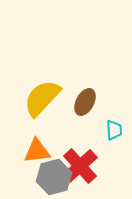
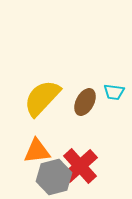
cyan trapezoid: moved 38 px up; rotated 100 degrees clockwise
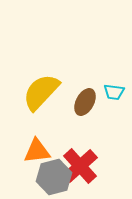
yellow semicircle: moved 1 px left, 6 px up
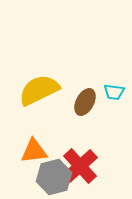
yellow semicircle: moved 2 px left, 2 px up; rotated 21 degrees clockwise
orange triangle: moved 3 px left
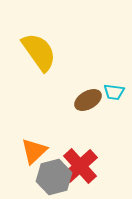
yellow semicircle: moved 38 px up; rotated 81 degrees clockwise
brown ellipse: moved 3 px right, 2 px up; rotated 32 degrees clockwise
orange triangle: rotated 36 degrees counterclockwise
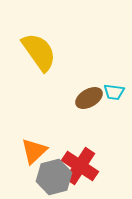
brown ellipse: moved 1 px right, 2 px up
red cross: rotated 15 degrees counterclockwise
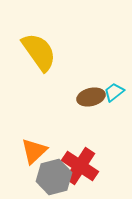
cyan trapezoid: rotated 135 degrees clockwise
brown ellipse: moved 2 px right, 1 px up; rotated 16 degrees clockwise
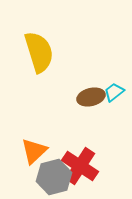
yellow semicircle: rotated 18 degrees clockwise
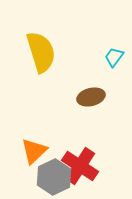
yellow semicircle: moved 2 px right
cyan trapezoid: moved 35 px up; rotated 15 degrees counterclockwise
gray hexagon: rotated 12 degrees counterclockwise
